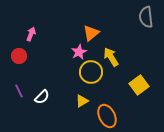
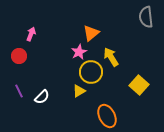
yellow square: rotated 12 degrees counterclockwise
yellow triangle: moved 3 px left, 10 px up
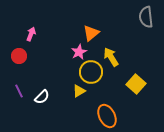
yellow square: moved 3 px left, 1 px up
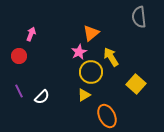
gray semicircle: moved 7 px left
yellow triangle: moved 5 px right, 4 px down
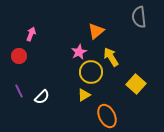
orange triangle: moved 5 px right, 2 px up
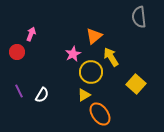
orange triangle: moved 2 px left, 5 px down
pink star: moved 6 px left, 2 px down
red circle: moved 2 px left, 4 px up
white semicircle: moved 2 px up; rotated 14 degrees counterclockwise
orange ellipse: moved 7 px left, 2 px up; rotated 10 degrees counterclockwise
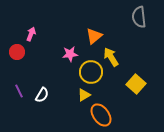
pink star: moved 3 px left; rotated 21 degrees clockwise
orange ellipse: moved 1 px right, 1 px down
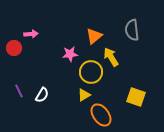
gray semicircle: moved 7 px left, 13 px down
pink arrow: rotated 64 degrees clockwise
red circle: moved 3 px left, 4 px up
yellow square: moved 13 px down; rotated 24 degrees counterclockwise
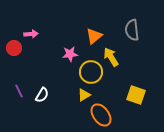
yellow square: moved 2 px up
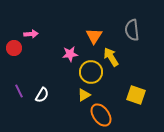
orange triangle: rotated 18 degrees counterclockwise
